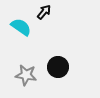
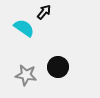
cyan semicircle: moved 3 px right, 1 px down
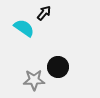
black arrow: moved 1 px down
gray star: moved 8 px right, 5 px down; rotated 10 degrees counterclockwise
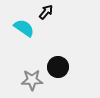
black arrow: moved 2 px right, 1 px up
gray star: moved 2 px left
